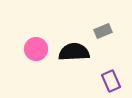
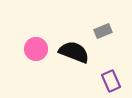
black semicircle: rotated 24 degrees clockwise
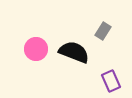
gray rectangle: rotated 36 degrees counterclockwise
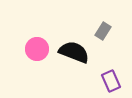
pink circle: moved 1 px right
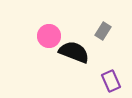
pink circle: moved 12 px right, 13 px up
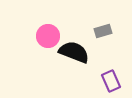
gray rectangle: rotated 42 degrees clockwise
pink circle: moved 1 px left
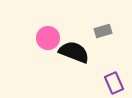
pink circle: moved 2 px down
purple rectangle: moved 3 px right, 2 px down
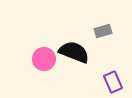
pink circle: moved 4 px left, 21 px down
purple rectangle: moved 1 px left, 1 px up
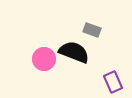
gray rectangle: moved 11 px left, 1 px up; rotated 36 degrees clockwise
